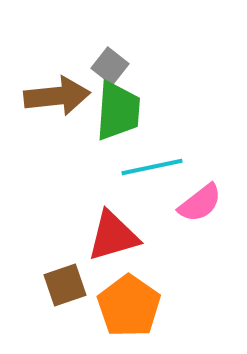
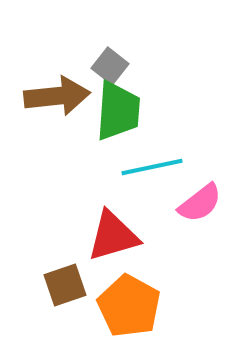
orange pentagon: rotated 6 degrees counterclockwise
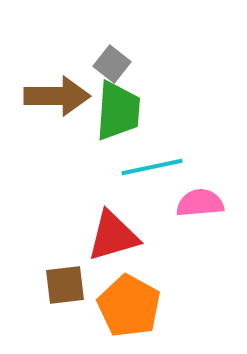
gray square: moved 2 px right, 2 px up
brown arrow: rotated 6 degrees clockwise
pink semicircle: rotated 147 degrees counterclockwise
brown square: rotated 12 degrees clockwise
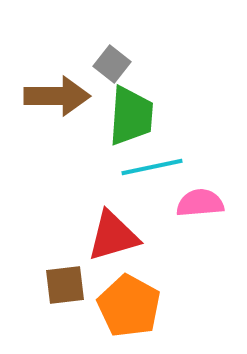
green trapezoid: moved 13 px right, 5 px down
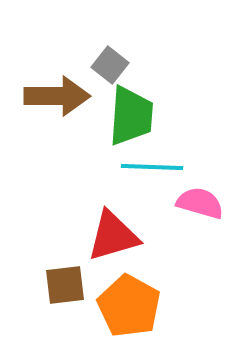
gray square: moved 2 px left, 1 px down
cyan line: rotated 14 degrees clockwise
pink semicircle: rotated 21 degrees clockwise
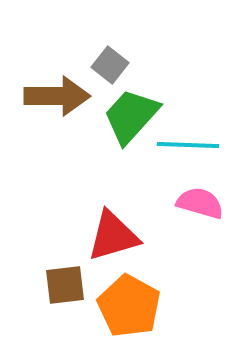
green trapezoid: rotated 142 degrees counterclockwise
cyan line: moved 36 px right, 22 px up
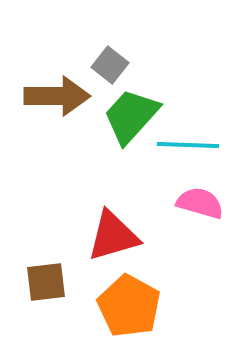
brown square: moved 19 px left, 3 px up
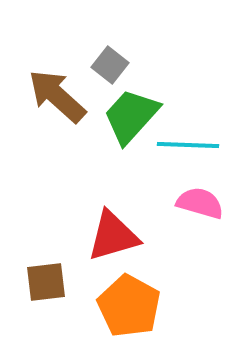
brown arrow: rotated 138 degrees counterclockwise
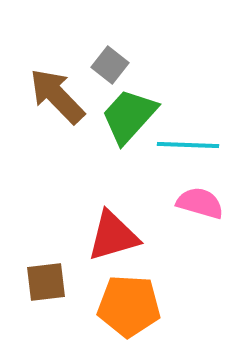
brown arrow: rotated 4 degrees clockwise
green trapezoid: moved 2 px left
orange pentagon: rotated 26 degrees counterclockwise
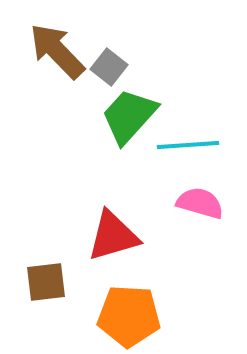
gray square: moved 1 px left, 2 px down
brown arrow: moved 45 px up
cyan line: rotated 6 degrees counterclockwise
orange pentagon: moved 10 px down
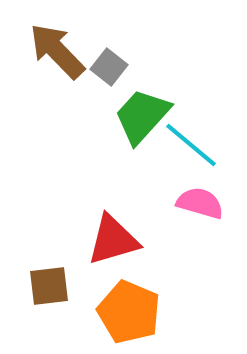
green trapezoid: moved 13 px right
cyan line: moved 3 px right; rotated 44 degrees clockwise
red triangle: moved 4 px down
brown square: moved 3 px right, 4 px down
orange pentagon: moved 4 px up; rotated 20 degrees clockwise
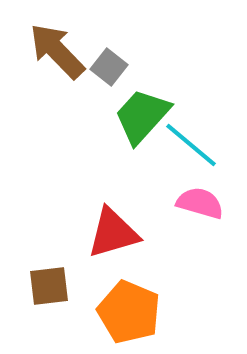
red triangle: moved 7 px up
